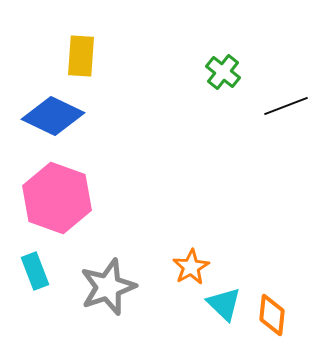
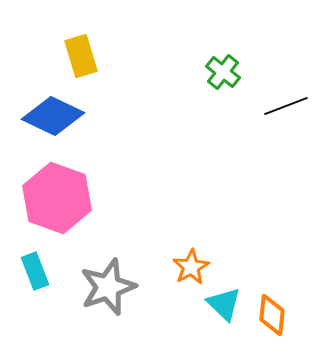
yellow rectangle: rotated 21 degrees counterclockwise
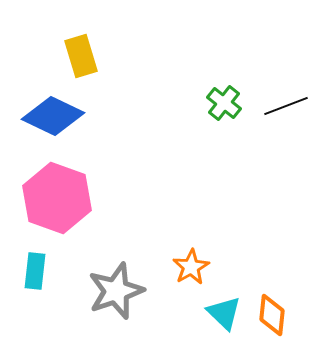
green cross: moved 1 px right, 31 px down
cyan rectangle: rotated 27 degrees clockwise
gray star: moved 8 px right, 4 px down
cyan triangle: moved 9 px down
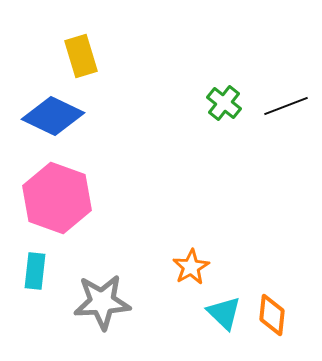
gray star: moved 14 px left, 11 px down; rotated 16 degrees clockwise
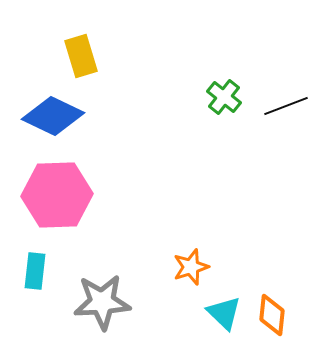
green cross: moved 6 px up
pink hexagon: moved 3 px up; rotated 22 degrees counterclockwise
orange star: rotated 12 degrees clockwise
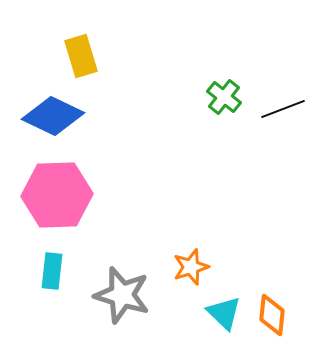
black line: moved 3 px left, 3 px down
cyan rectangle: moved 17 px right
gray star: moved 20 px right, 7 px up; rotated 20 degrees clockwise
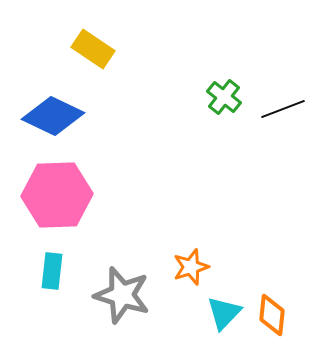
yellow rectangle: moved 12 px right, 7 px up; rotated 39 degrees counterclockwise
cyan triangle: rotated 30 degrees clockwise
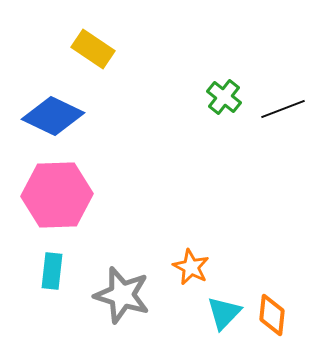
orange star: rotated 27 degrees counterclockwise
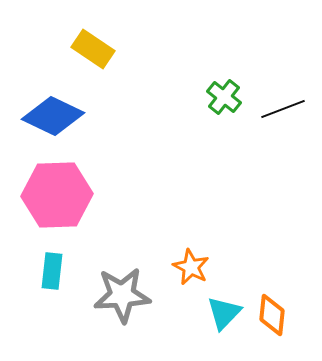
gray star: rotated 20 degrees counterclockwise
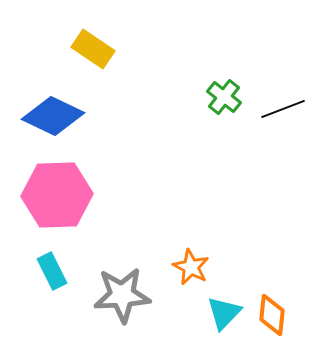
cyan rectangle: rotated 33 degrees counterclockwise
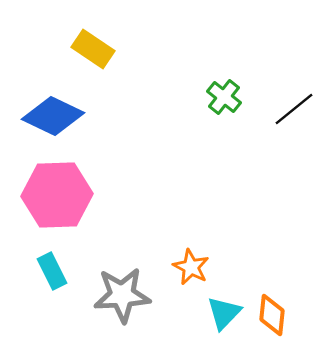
black line: moved 11 px right; rotated 18 degrees counterclockwise
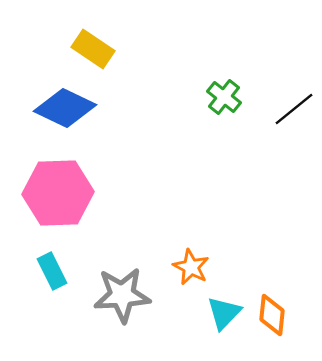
blue diamond: moved 12 px right, 8 px up
pink hexagon: moved 1 px right, 2 px up
